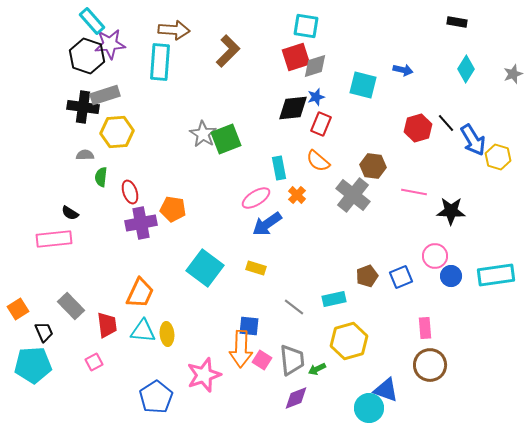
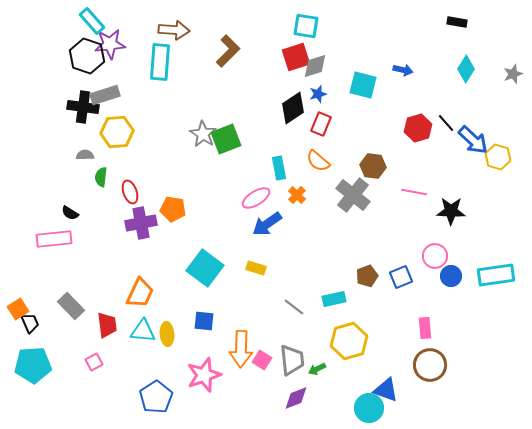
blue star at (316, 97): moved 2 px right, 3 px up
black diamond at (293, 108): rotated 28 degrees counterclockwise
blue arrow at (473, 140): rotated 16 degrees counterclockwise
blue square at (249, 326): moved 45 px left, 5 px up
black trapezoid at (44, 332): moved 14 px left, 9 px up
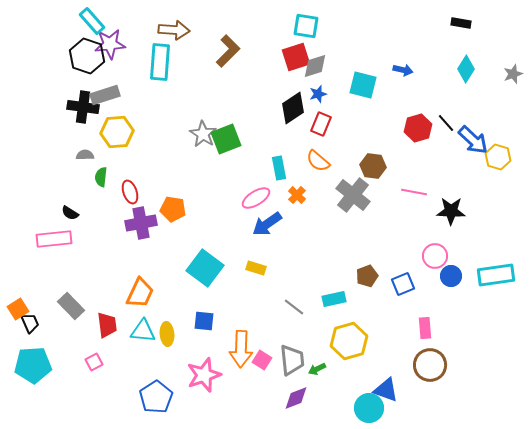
black rectangle at (457, 22): moved 4 px right, 1 px down
blue square at (401, 277): moved 2 px right, 7 px down
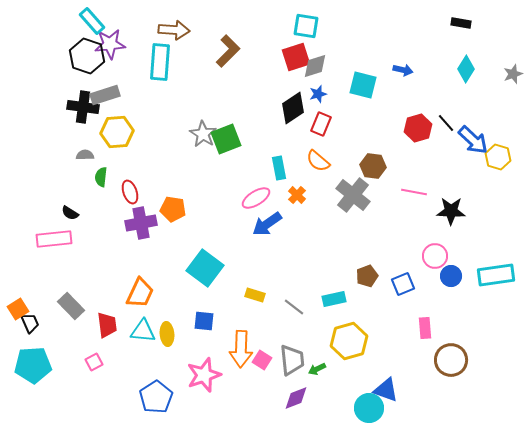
yellow rectangle at (256, 268): moved 1 px left, 27 px down
brown circle at (430, 365): moved 21 px right, 5 px up
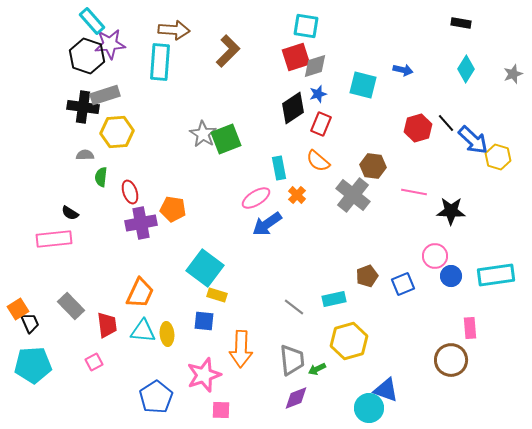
yellow rectangle at (255, 295): moved 38 px left
pink rectangle at (425, 328): moved 45 px right
pink square at (262, 360): moved 41 px left, 50 px down; rotated 30 degrees counterclockwise
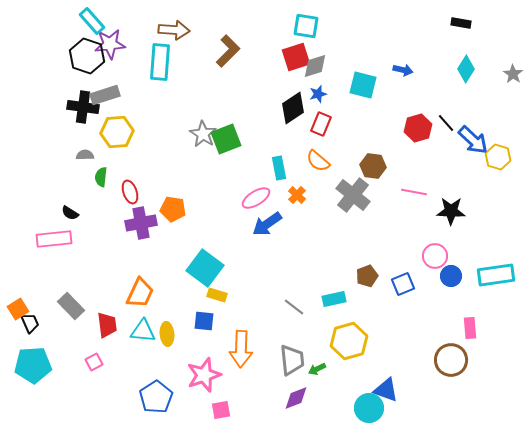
gray star at (513, 74): rotated 18 degrees counterclockwise
pink square at (221, 410): rotated 12 degrees counterclockwise
